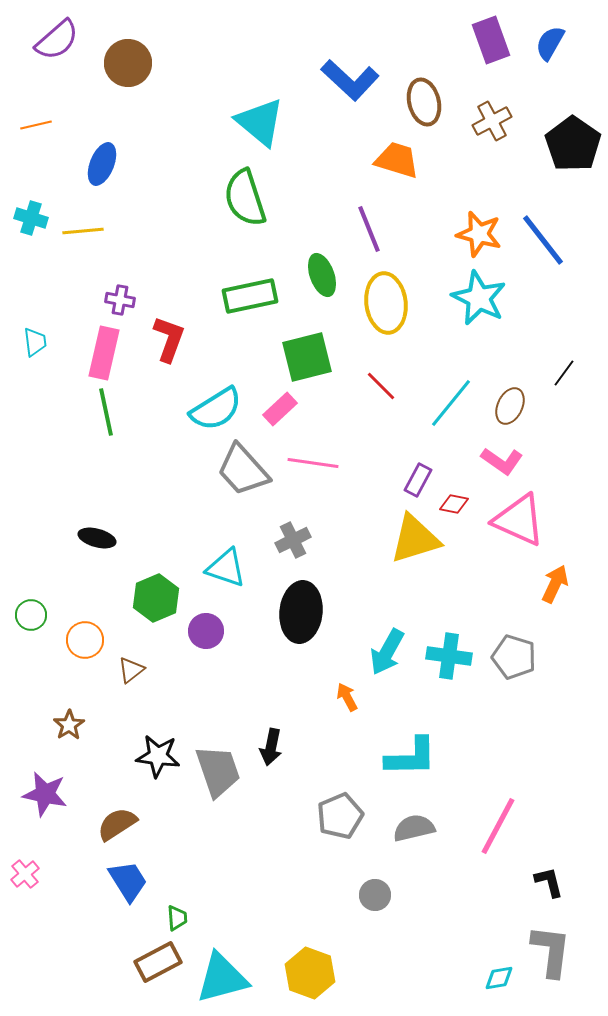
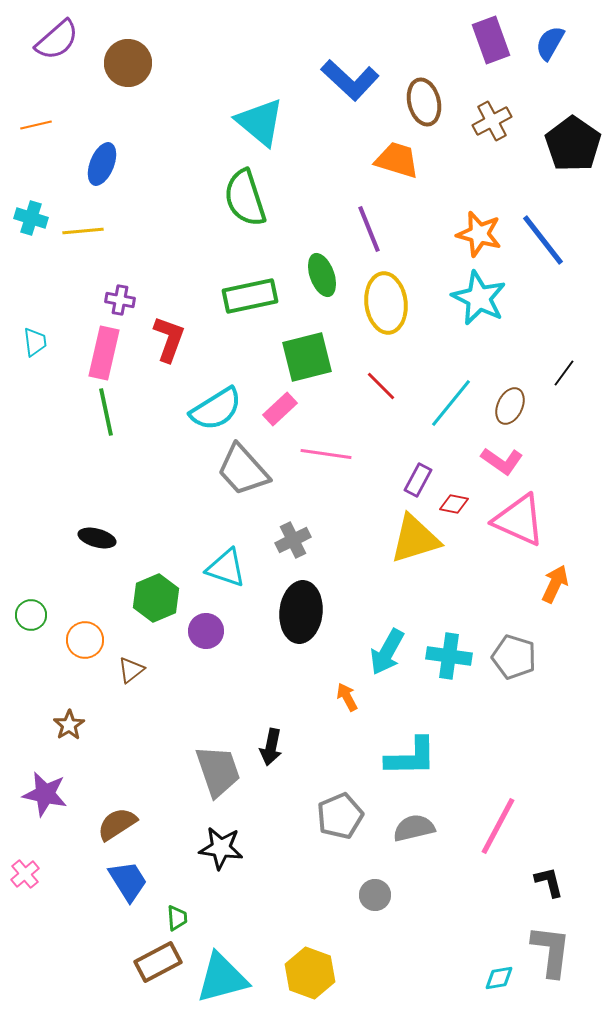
pink line at (313, 463): moved 13 px right, 9 px up
black star at (158, 756): moved 63 px right, 92 px down
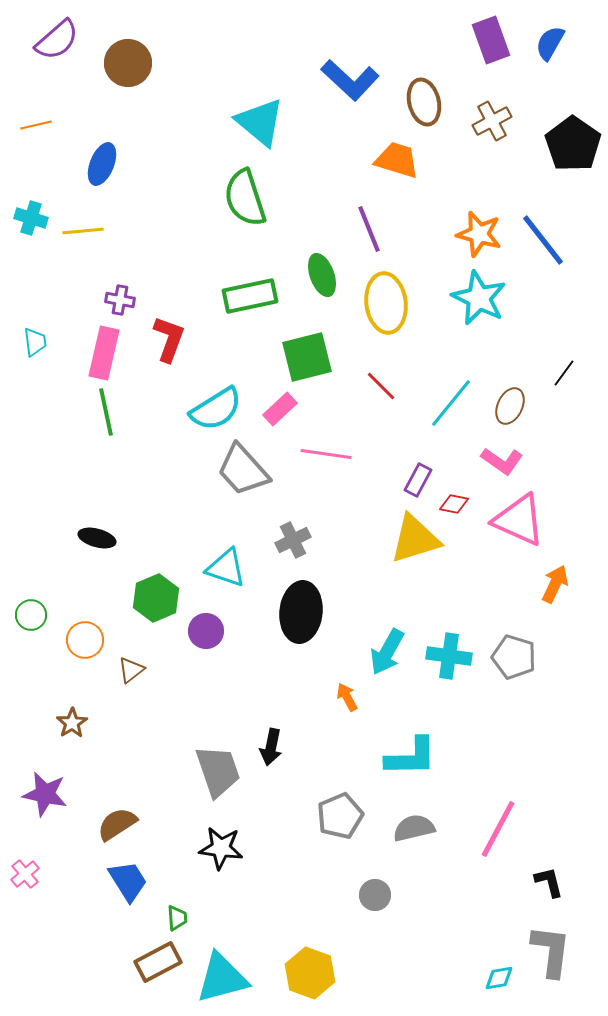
brown star at (69, 725): moved 3 px right, 2 px up
pink line at (498, 826): moved 3 px down
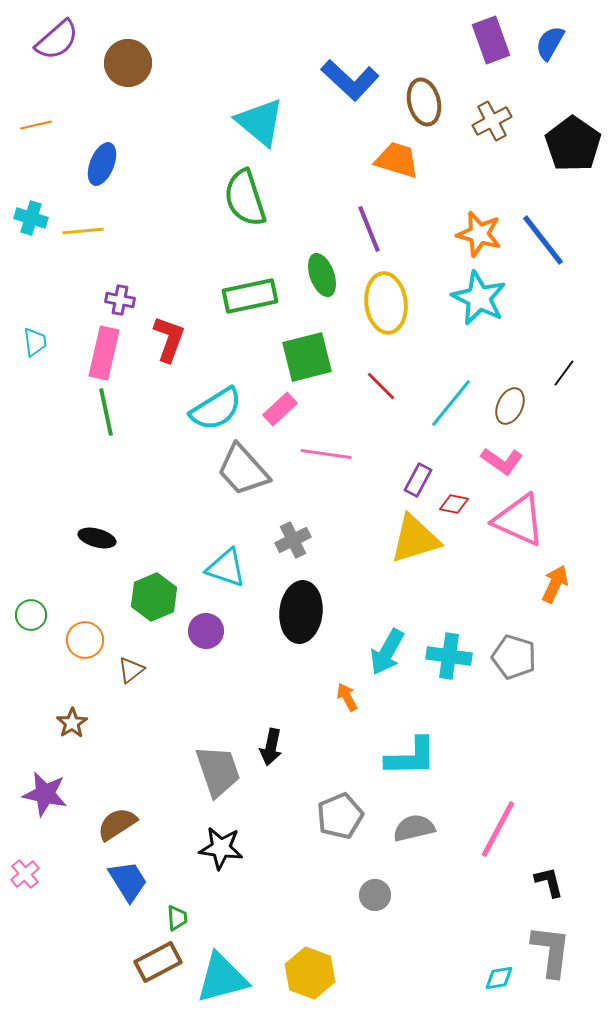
green hexagon at (156, 598): moved 2 px left, 1 px up
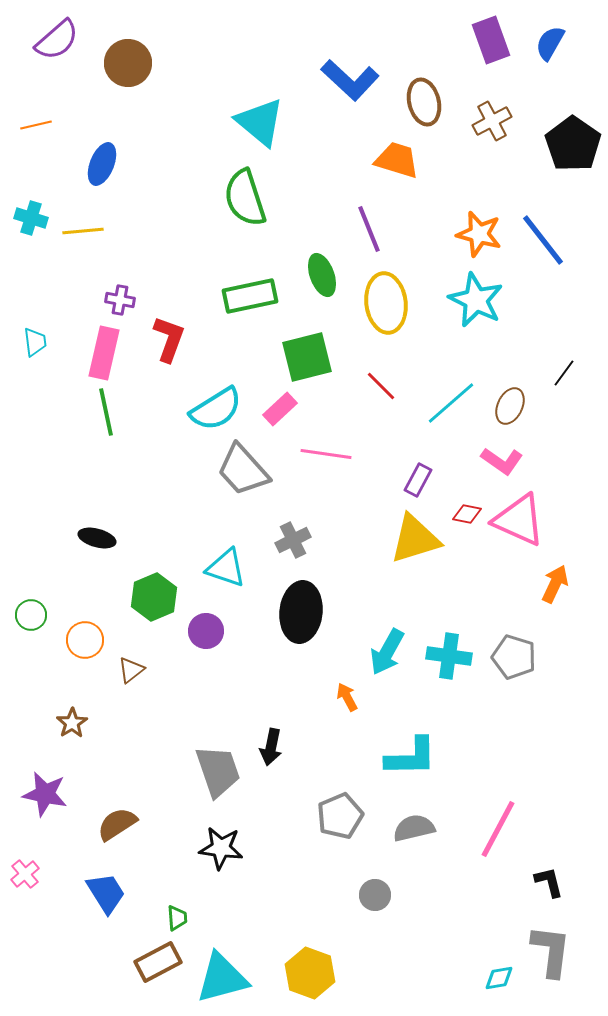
cyan star at (479, 298): moved 3 px left, 2 px down
cyan line at (451, 403): rotated 10 degrees clockwise
red diamond at (454, 504): moved 13 px right, 10 px down
blue trapezoid at (128, 881): moved 22 px left, 12 px down
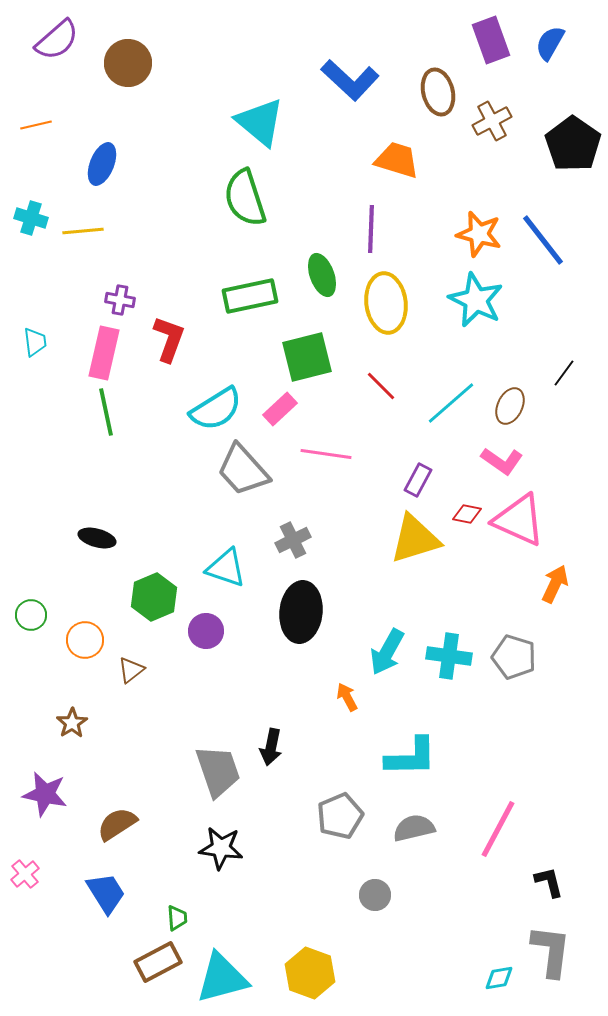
brown ellipse at (424, 102): moved 14 px right, 10 px up
purple line at (369, 229): moved 2 px right; rotated 24 degrees clockwise
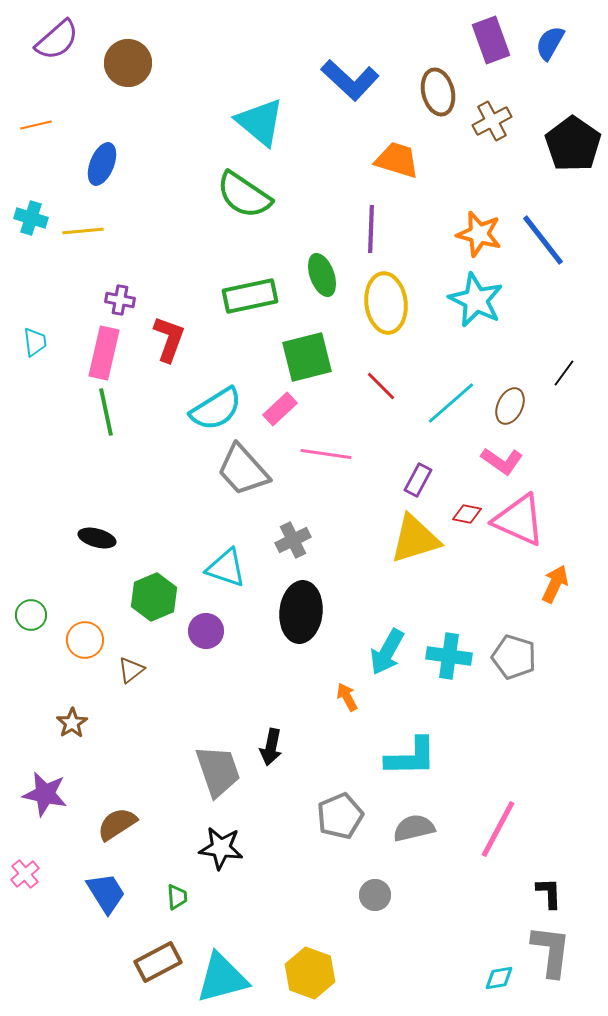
green semicircle at (245, 198): moved 1 px left, 3 px up; rotated 38 degrees counterclockwise
black L-shape at (549, 882): moved 11 px down; rotated 12 degrees clockwise
green trapezoid at (177, 918): moved 21 px up
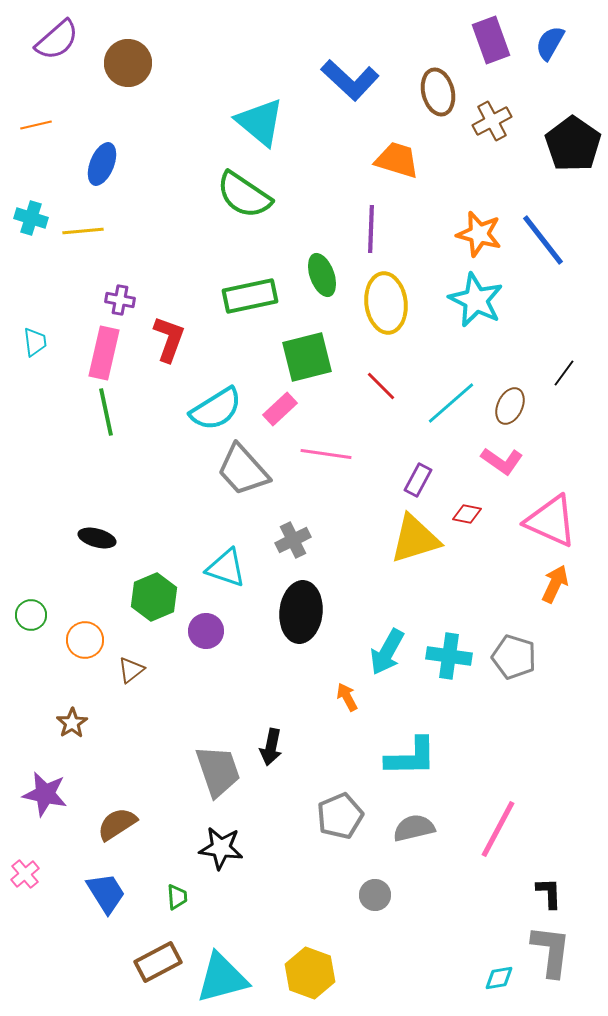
pink triangle at (519, 520): moved 32 px right, 1 px down
